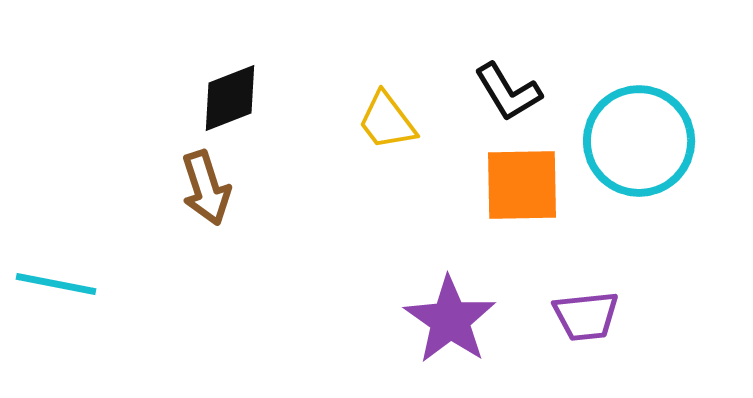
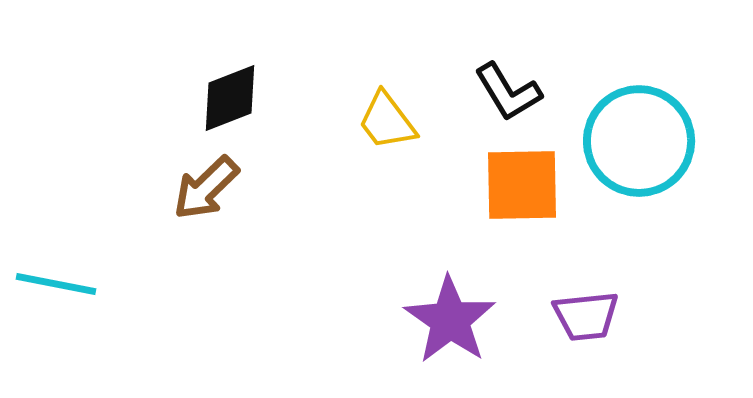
brown arrow: rotated 64 degrees clockwise
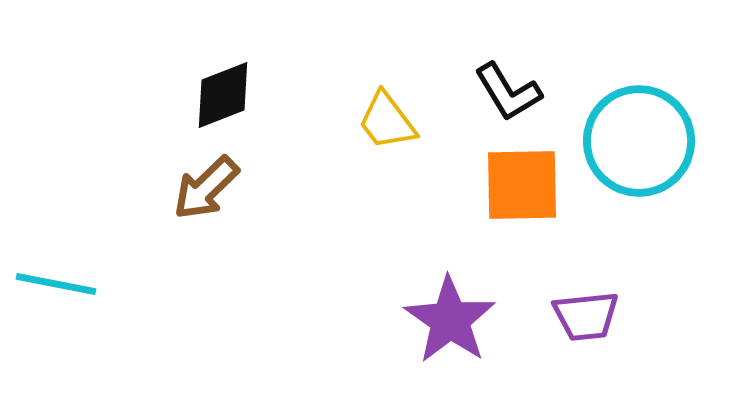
black diamond: moved 7 px left, 3 px up
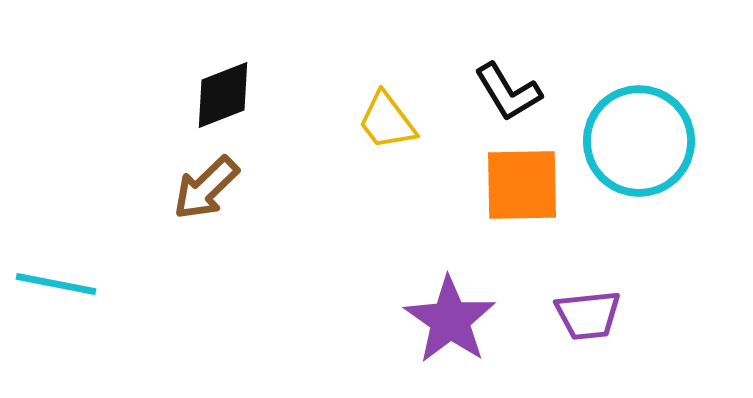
purple trapezoid: moved 2 px right, 1 px up
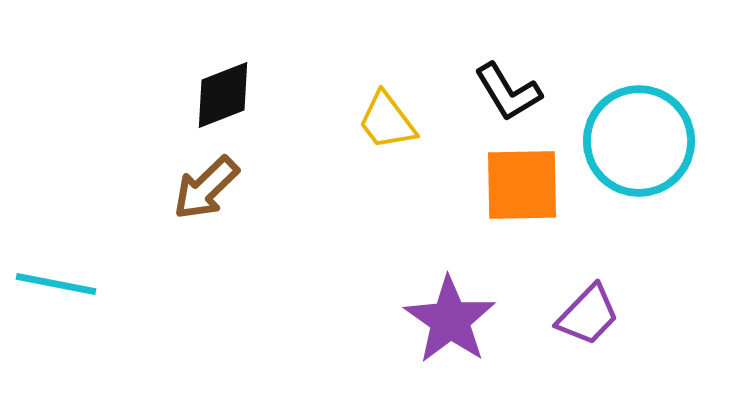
purple trapezoid: rotated 40 degrees counterclockwise
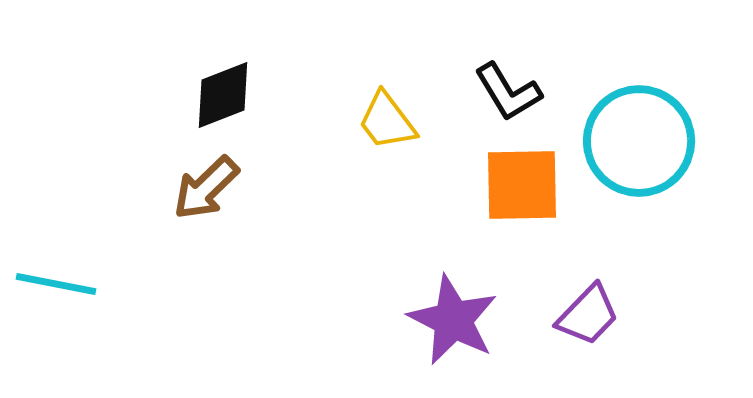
purple star: moved 3 px right; rotated 8 degrees counterclockwise
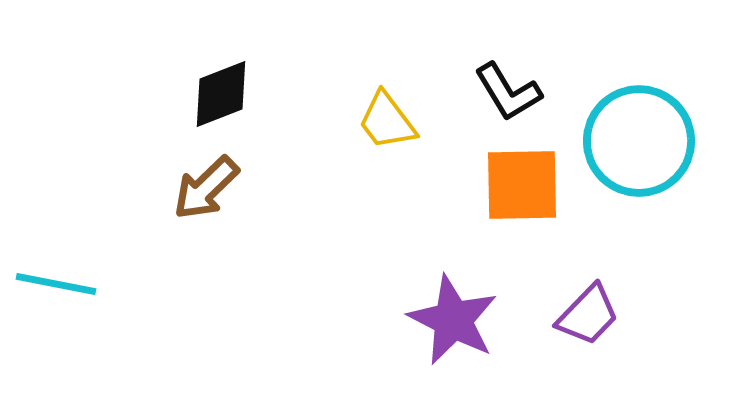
black diamond: moved 2 px left, 1 px up
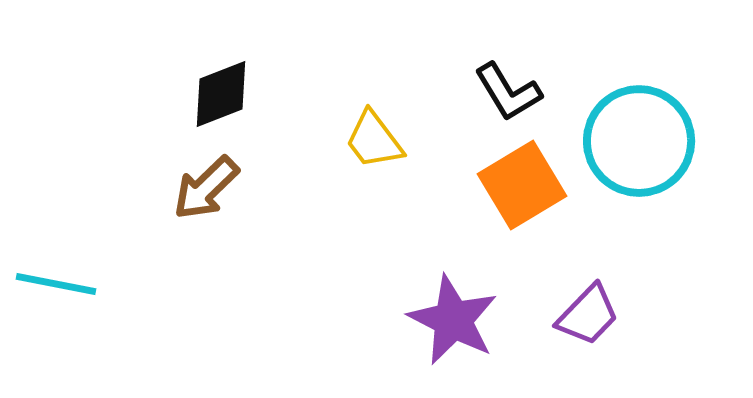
yellow trapezoid: moved 13 px left, 19 px down
orange square: rotated 30 degrees counterclockwise
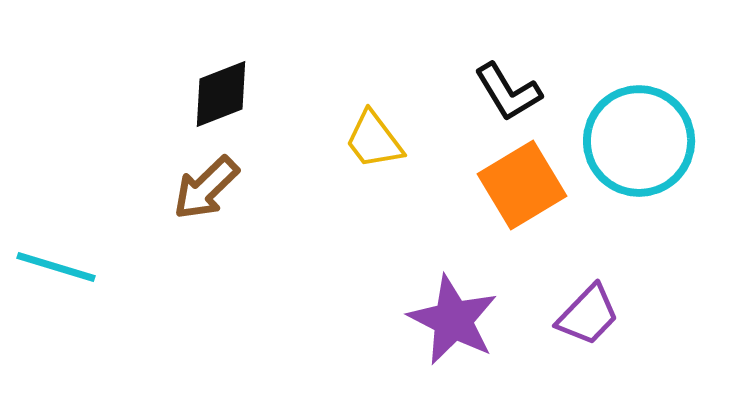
cyan line: moved 17 px up; rotated 6 degrees clockwise
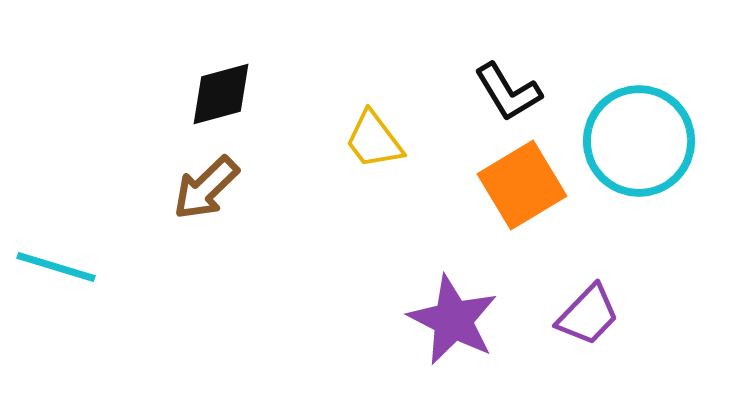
black diamond: rotated 6 degrees clockwise
